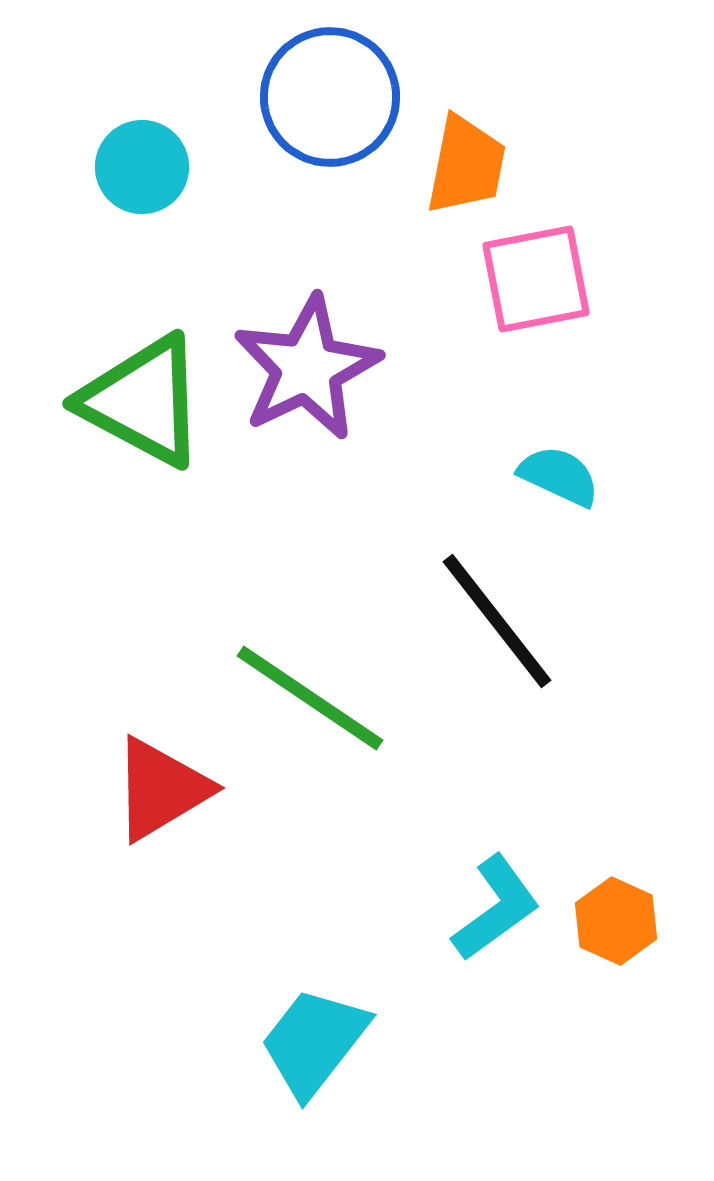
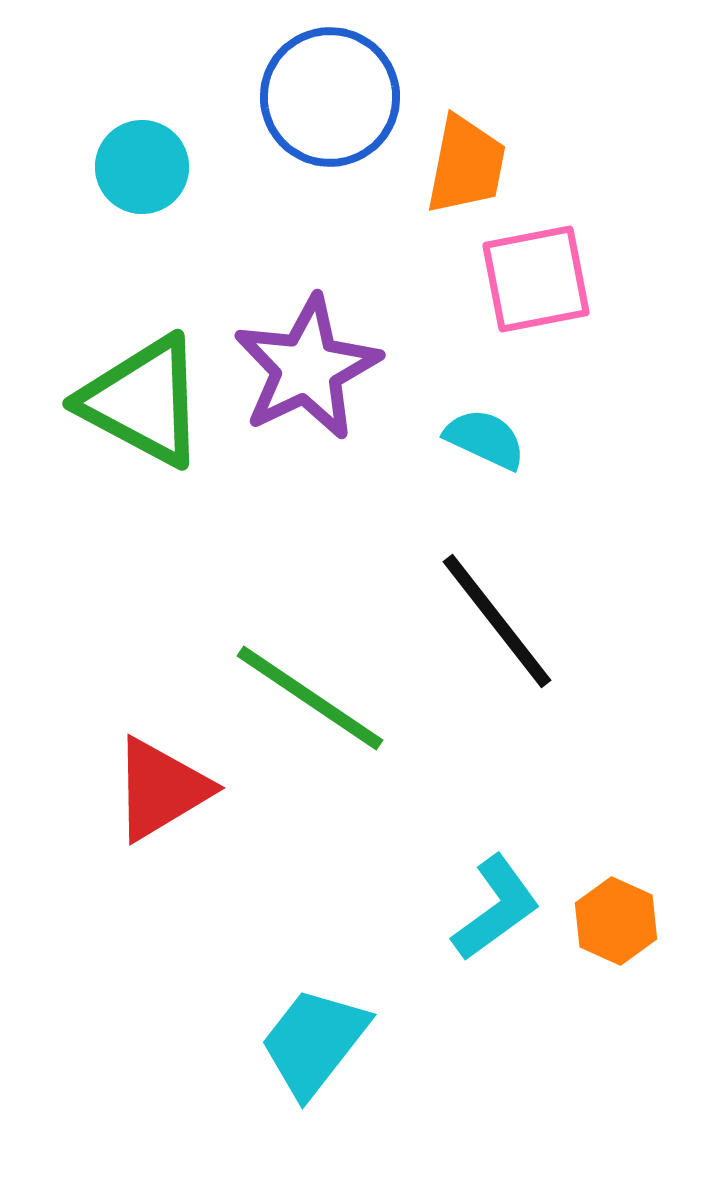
cyan semicircle: moved 74 px left, 37 px up
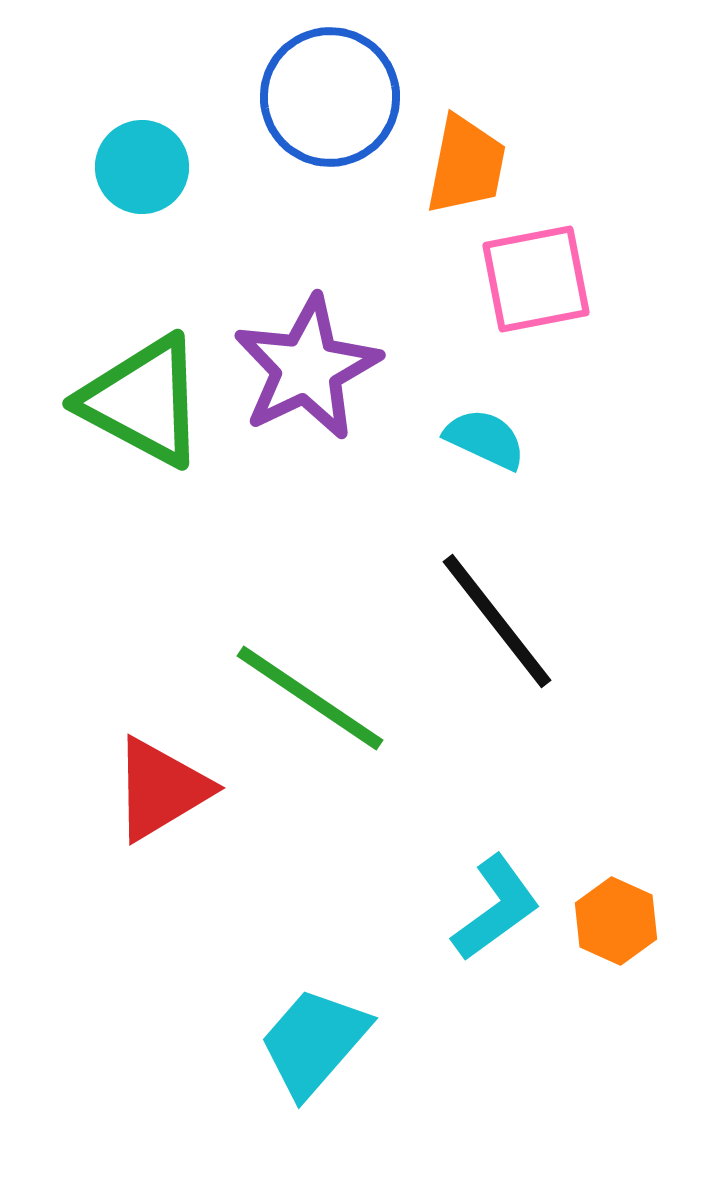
cyan trapezoid: rotated 3 degrees clockwise
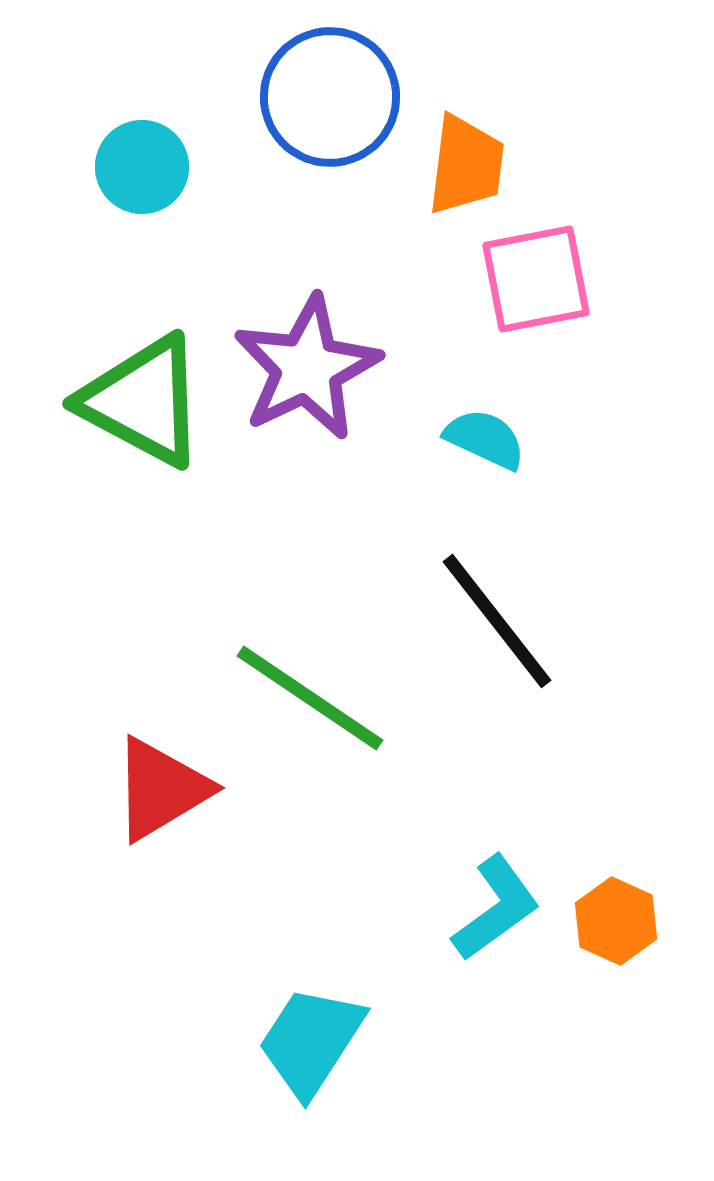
orange trapezoid: rotated 4 degrees counterclockwise
cyan trapezoid: moved 3 px left, 1 px up; rotated 8 degrees counterclockwise
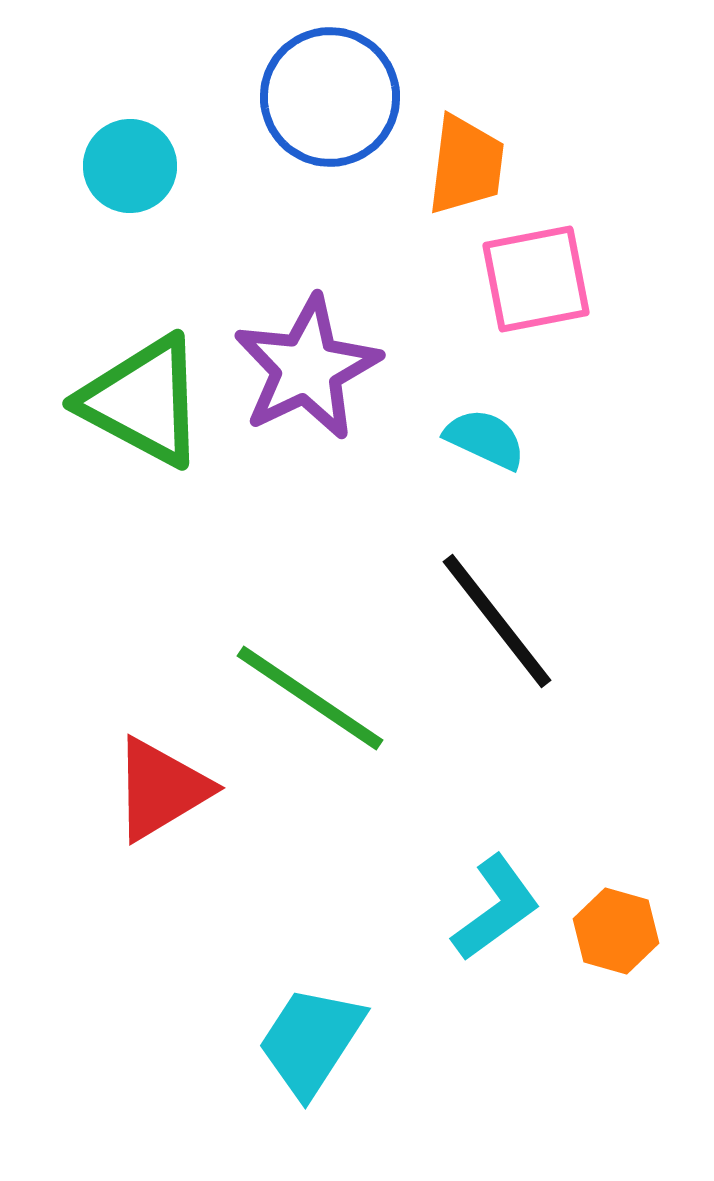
cyan circle: moved 12 px left, 1 px up
orange hexagon: moved 10 px down; rotated 8 degrees counterclockwise
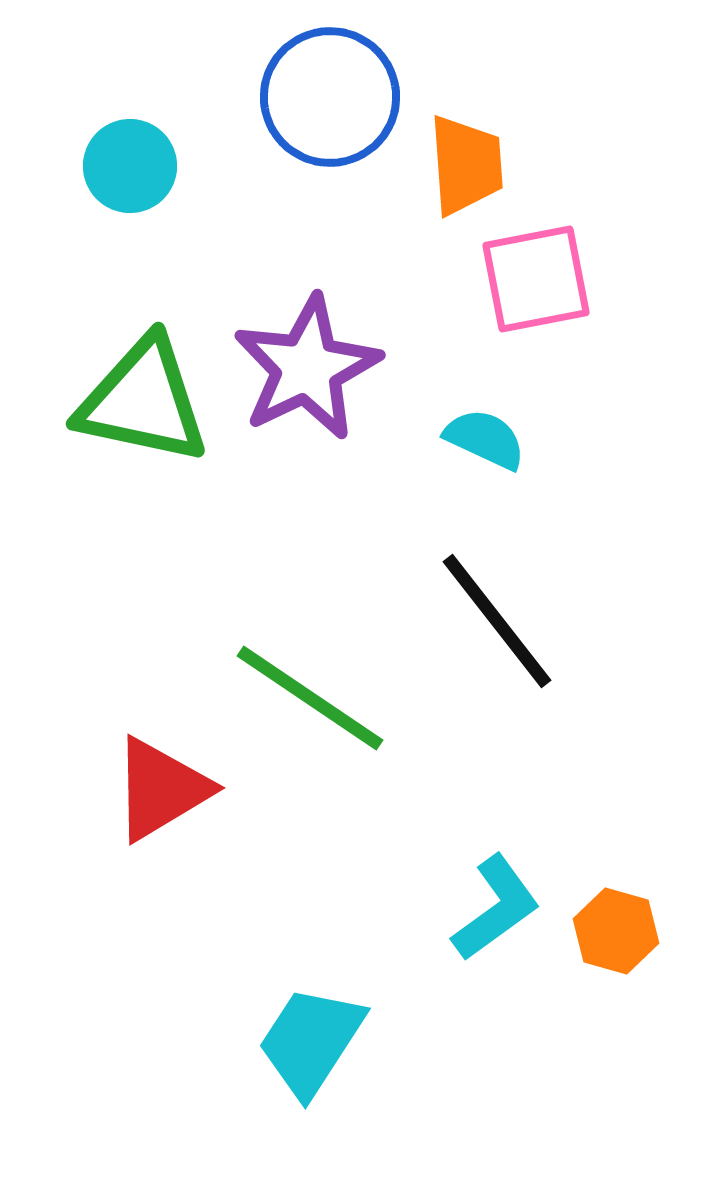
orange trapezoid: rotated 11 degrees counterclockwise
green triangle: rotated 16 degrees counterclockwise
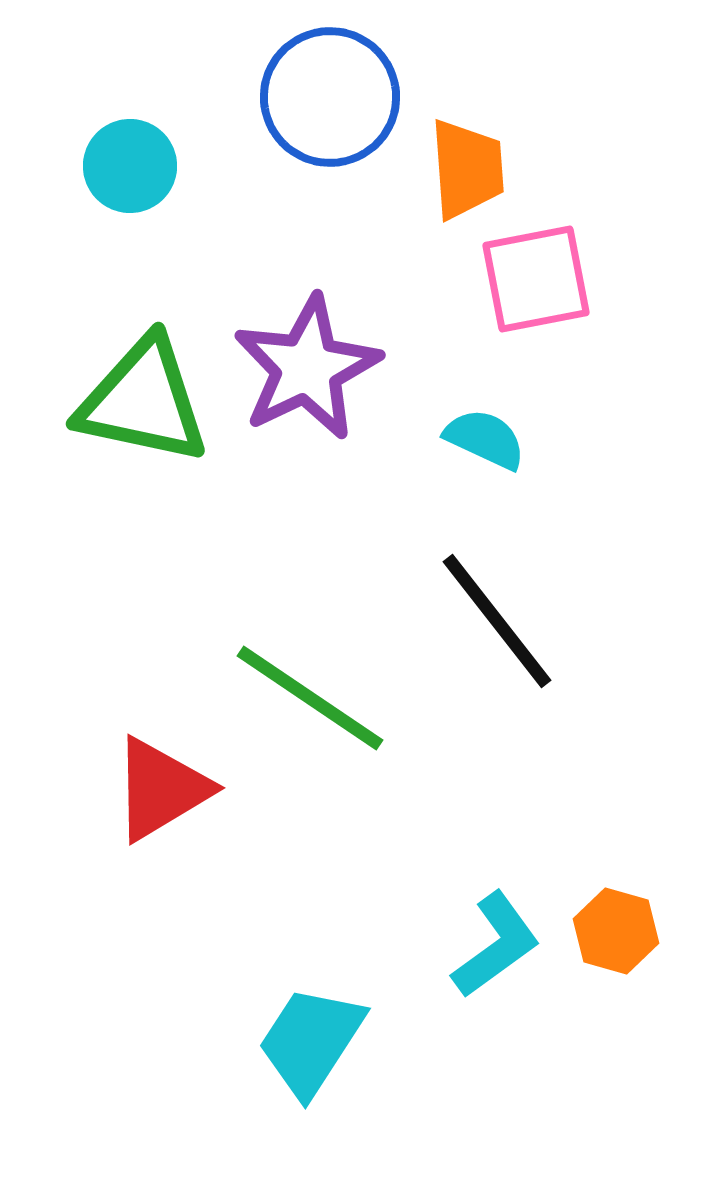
orange trapezoid: moved 1 px right, 4 px down
cyan L-shape: moved 37 px down
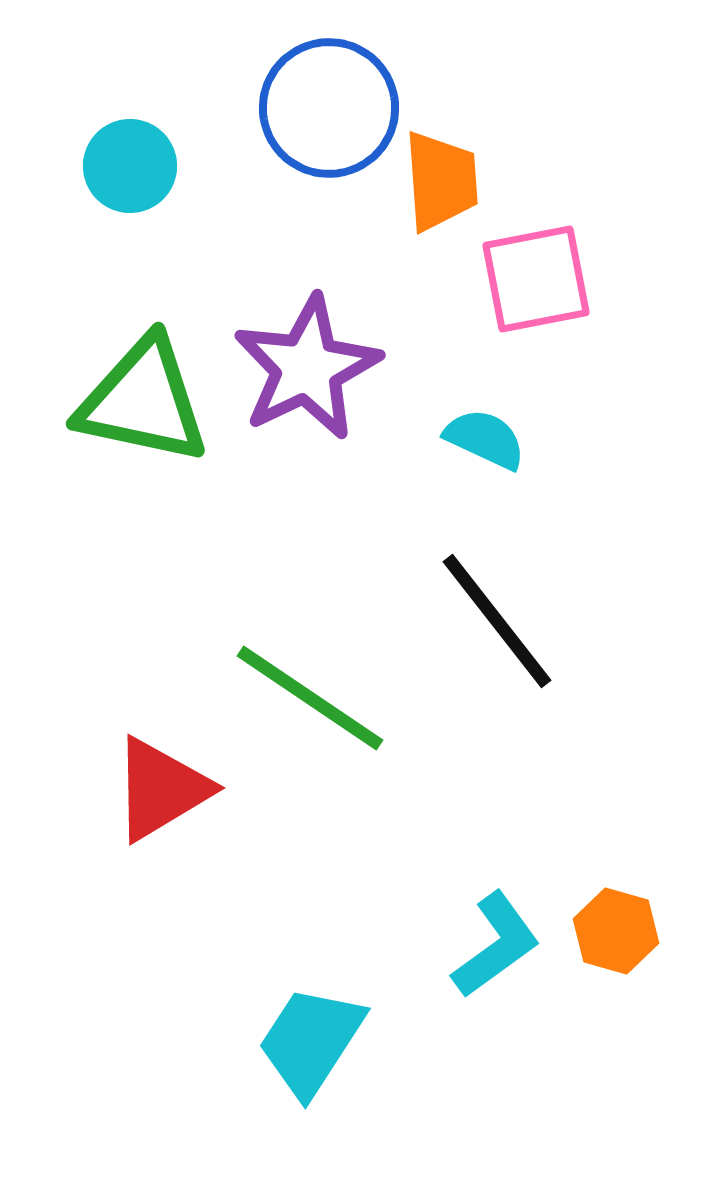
blue circle: moved 1 px left, 11 px down
orange trapezoid: moved 26 px left, 12 px down
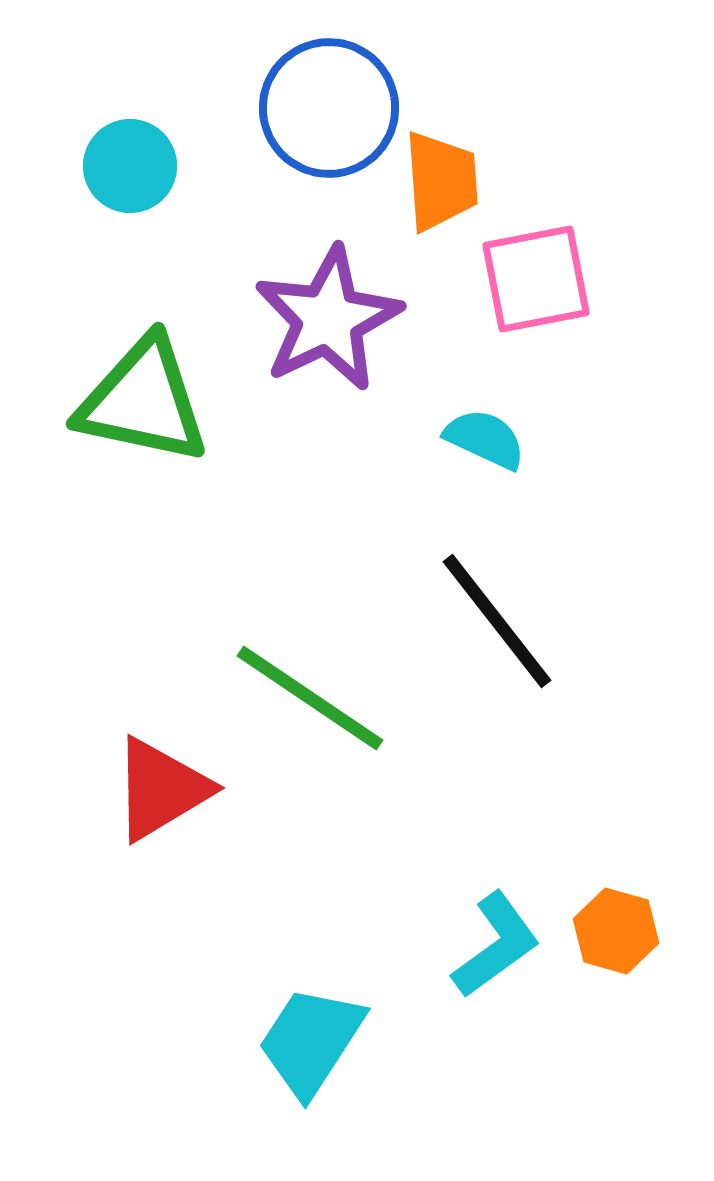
purple star: moved 21 px right, 49 px up
